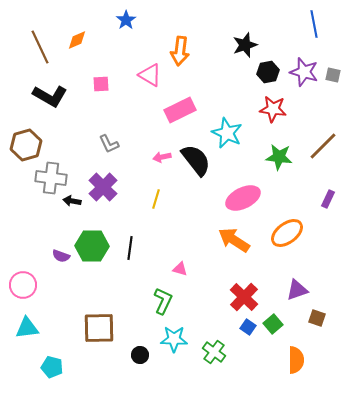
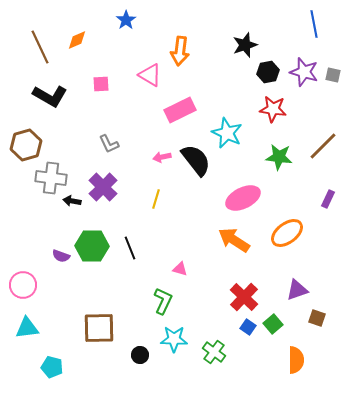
black line at (130, 248): rotated 30 degrees counterclockwise
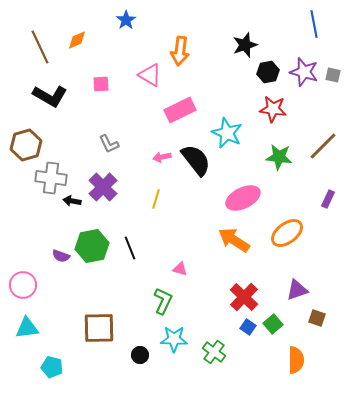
green hexagon at (92, 246): rotated 12 degrees counterclockwise
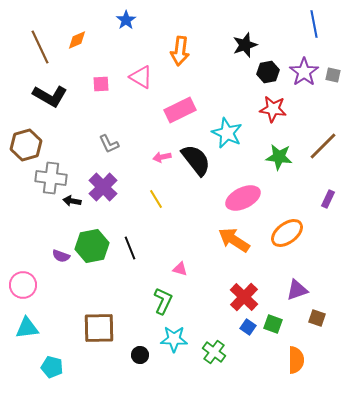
purple star at (304, 72): rotated 20 degrees clockwise
pink triangle at (150, 75): moved 9 px left, 2 px down
yellow line at (156, 199): rotated 48 degrees counterclockwise
green square at (273, 324): rotated 30 degrees counterclockwise
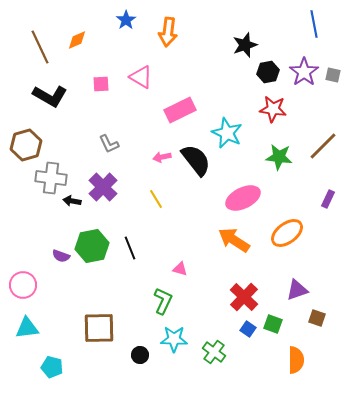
orange arrow at (180, 51): moved 12 px left, 19 px up
blue square at (248, 327): moved 2 px down
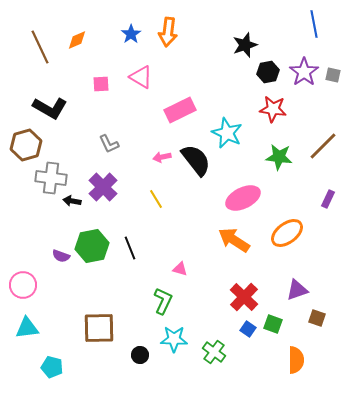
blue star at (126, 20): moved 5 px right, 14 px down
black L-shape at (50, 96): moved 12 px down
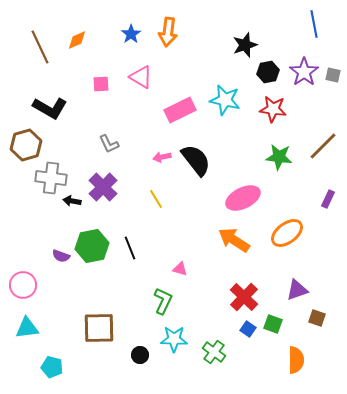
cyan star at (227, 133): moved 2 px left, 33 px up; rotated 12 degrees counterclockwise
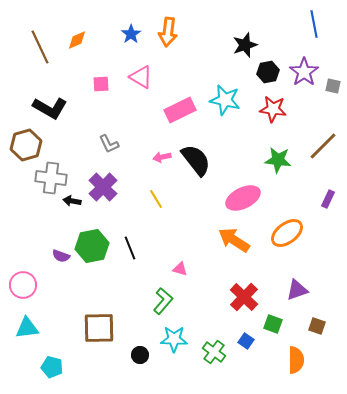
gray square at (333, 75): moved 11 px down
green star at (279, 157): moved 1 px left, 3 px down
green L-shape at (163, 301): rotated 16 degrees clockwise
brown square at (317, 318): moved 8 px down
blue square at (248, 329): moved 2 px left, 12 px down
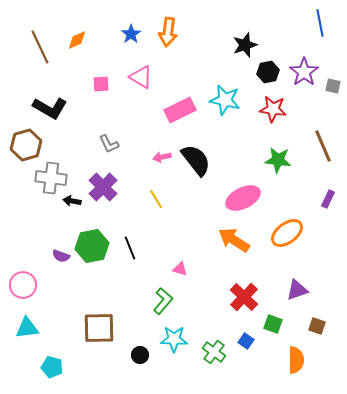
blue line at (314, 24): moved 6 px right, 1 px up
brown line at (323, 146): rotated 68 degrees counterclockwise
